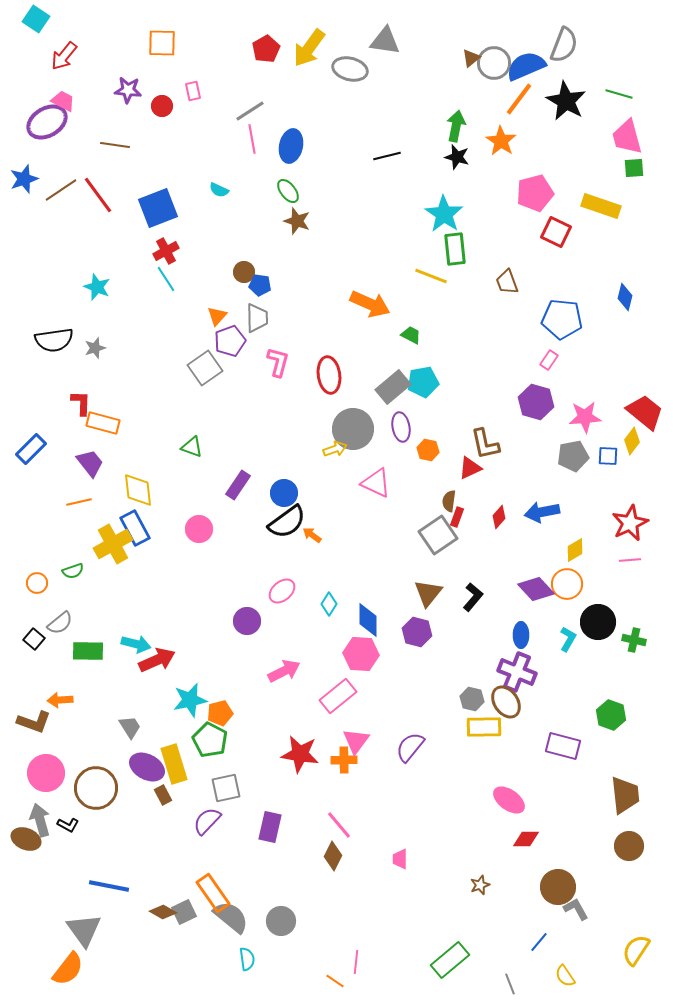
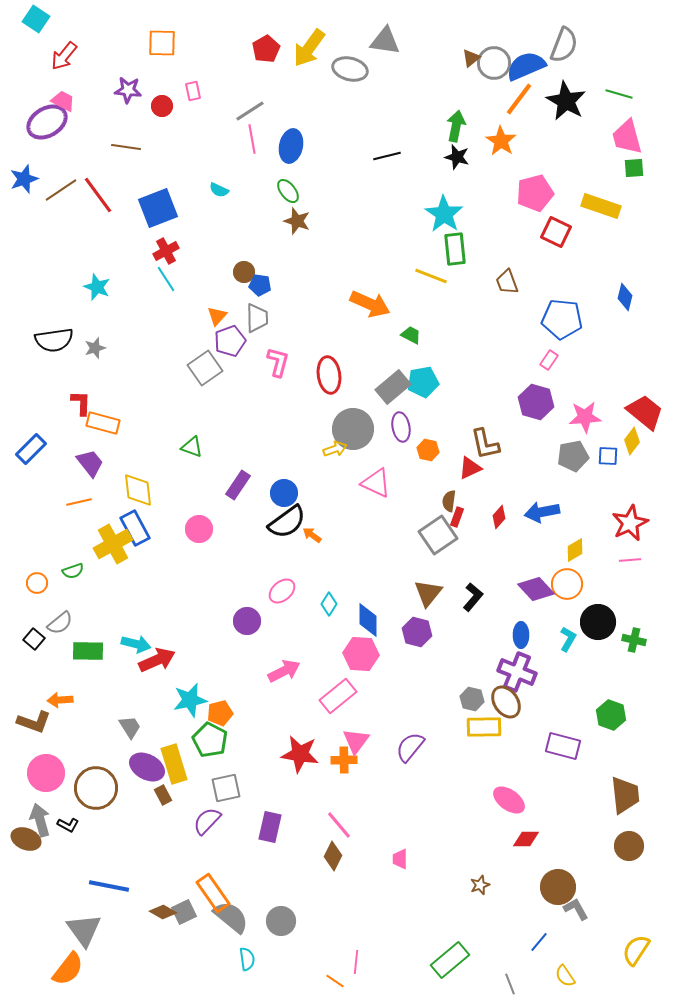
brown line at (115, 145): moved 11 px right, 2 px down
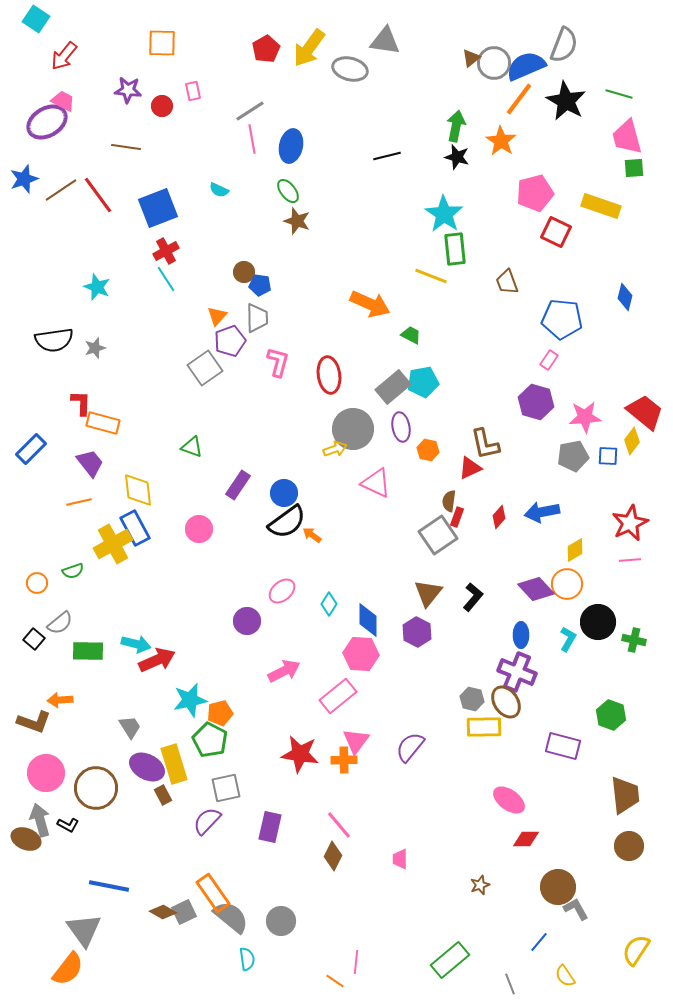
purple hexagon at (417, 632): rotated 12 degrees clockwise
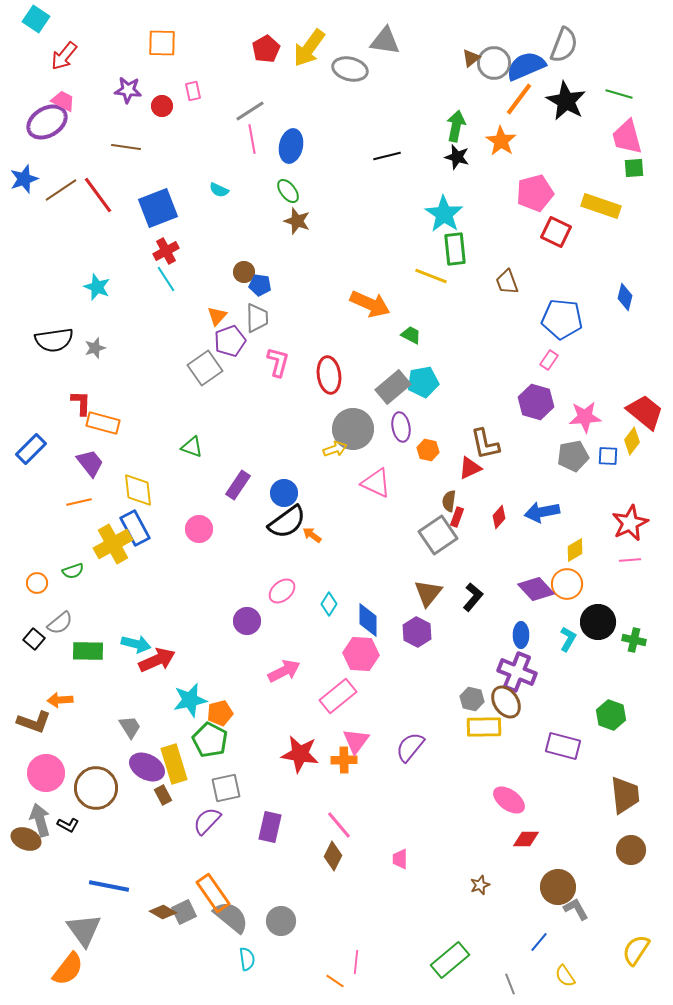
brown circle at (629, 846): moved 2 px right, 4 px down
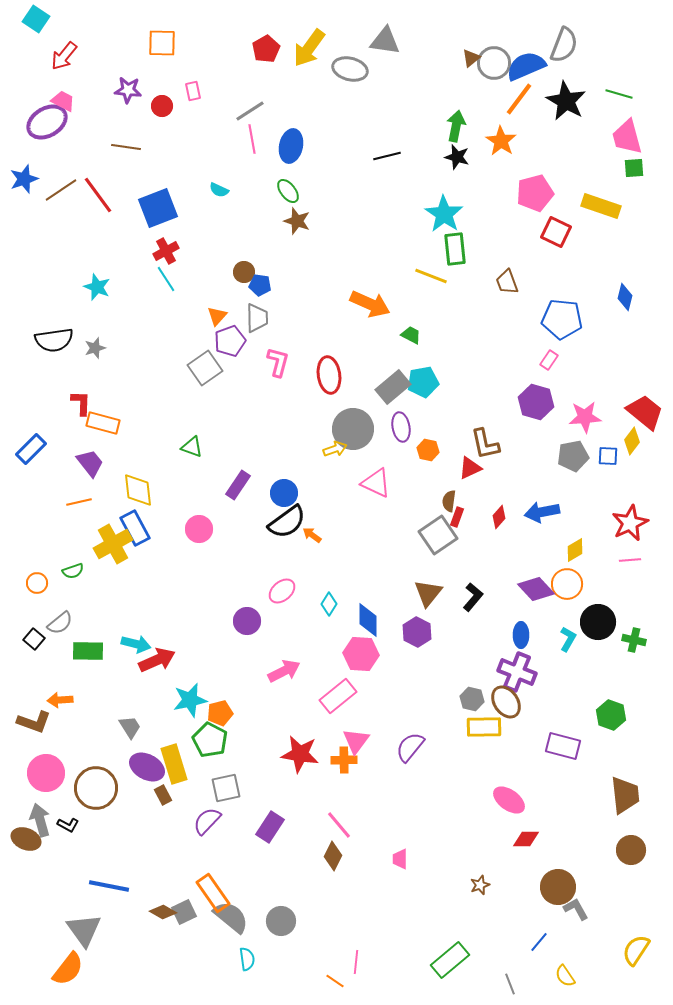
purple rectangle at (270, 827): rotated 20 degrees clockwise
